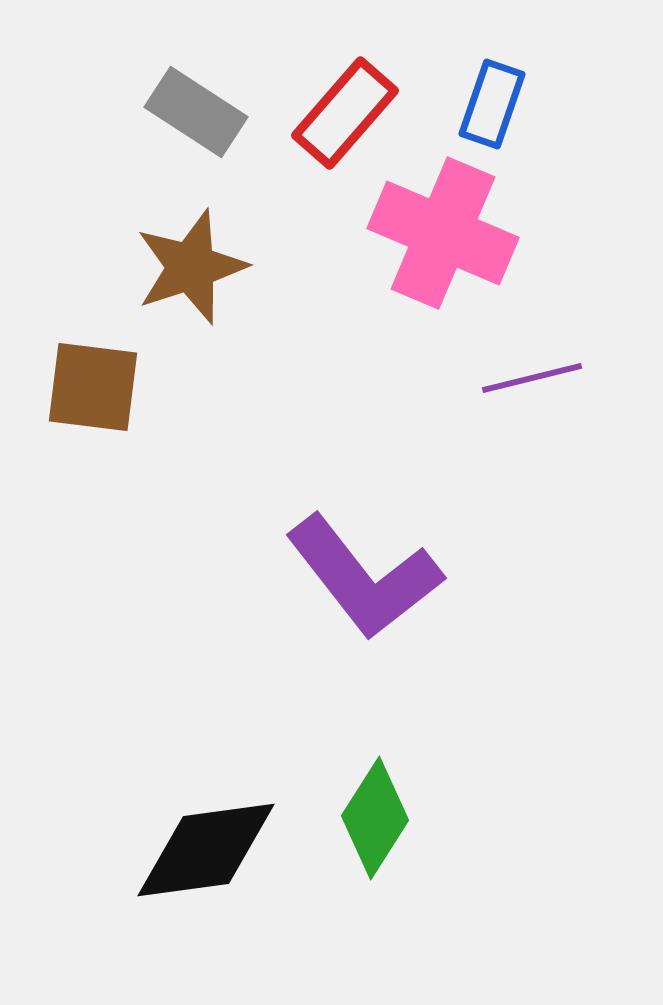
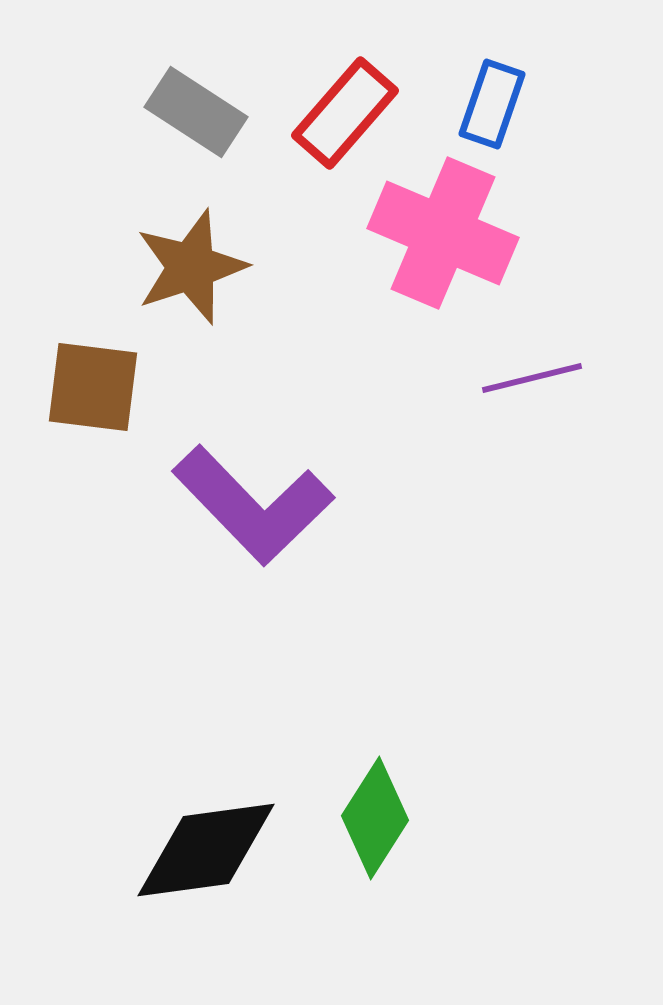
purple L-shape: moved 111 px left, 72 px up; rotated 6 degrees counterclockwise
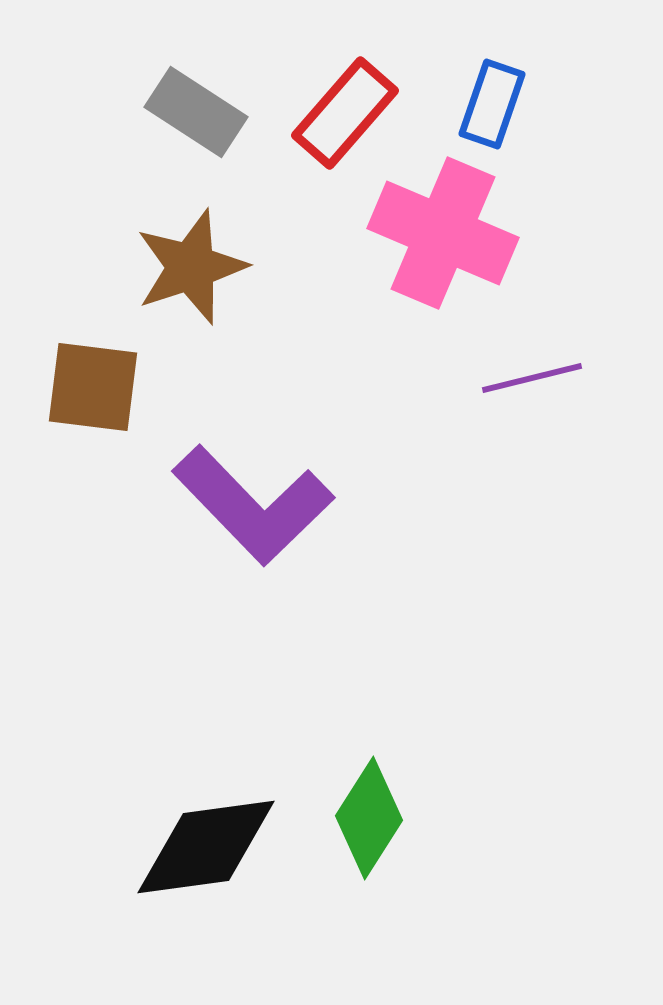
green diamond: moved 6 px left
black diamond: moved 3 px up
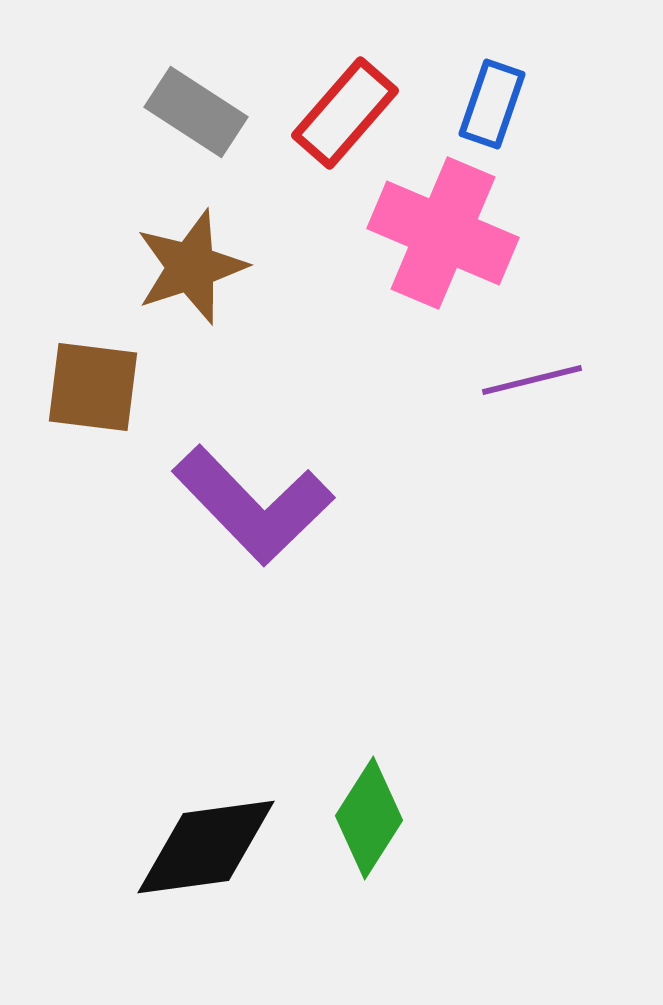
purple line: moved 2 px down
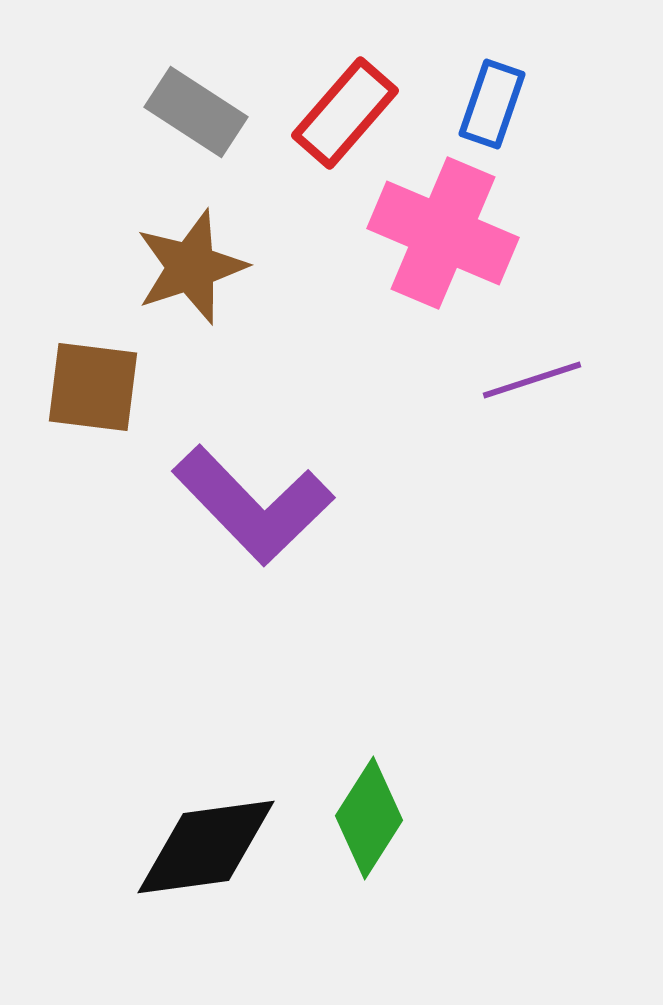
purple line: rotated 4 degrees counterclockwise
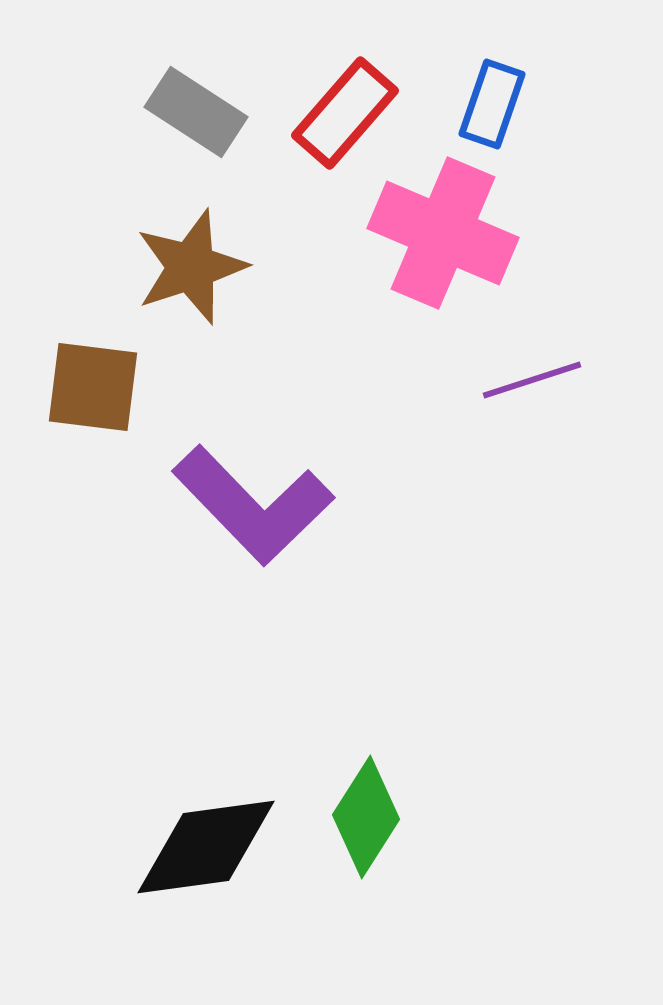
green diamond: moved 3 px left, 1 px up
